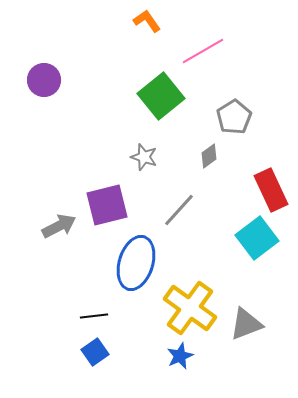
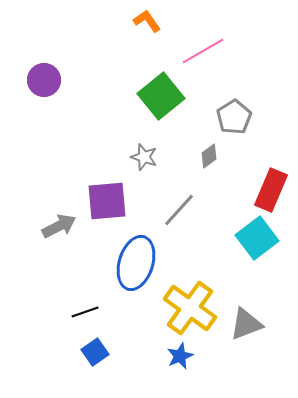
red rectangle: rotated 48 degrees clockwise
purple square: moved 4 px up; rotated 9 degrees clockwise
black line: moved 9 px left, 4 px up; rotated 12 degrees counterclockwise
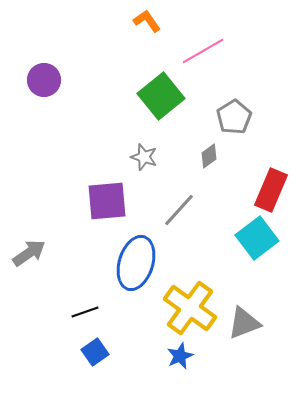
gray arrow: moved 30 px left, 27 px down; rotated 8 degrees counterclockwise
gray triangle: moved 2 px left, 1 px up
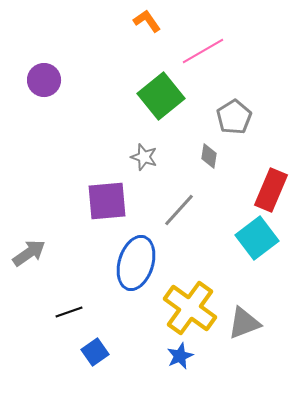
gray diamond: rotated 45 degrees counterclockwise
black line: moved 16 px left
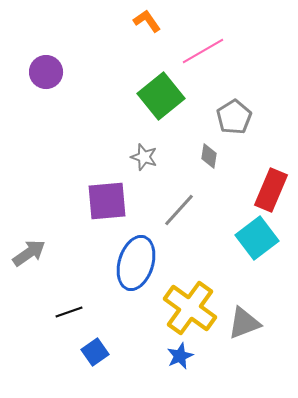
purple circle: moved 2 px right, 8 px up
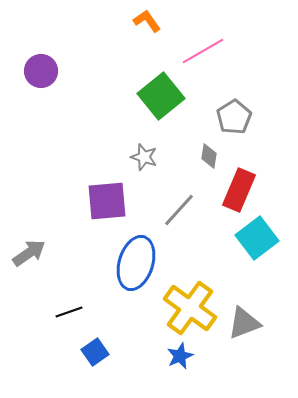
purple circle: moved 5 px left, 1 px up
red rectangle: moved 32 px left
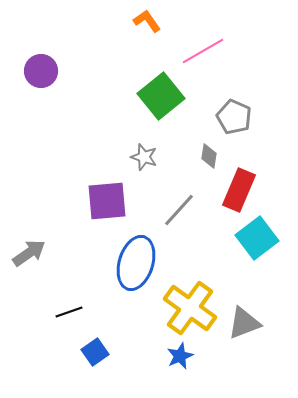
gray pentagon: rotated 16 degrees counterclockwise
